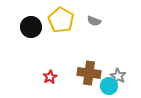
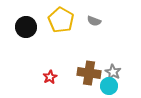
black circle: moved 5 px left
gray star: moved 5 px left, 4 px up
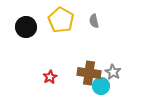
gray semicircle: rotated 56 degrees clockwise
cyan circle: moved 8 px left
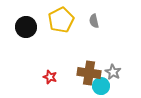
yellow pentagon: rotated 15 degrees clockwise
red star: rotated 24 degrees counterclockwise
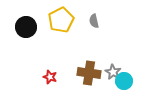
cyan circle: moved 23 px right, 5 px up
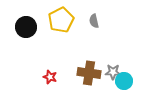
gray star: rotated 28 degrees counterclockwise
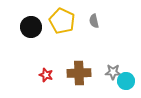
yellow pentagon: moved 1 px right, 1 px down; rotated 20 degrees counterclockwise
black circle: moved 5 px right
brown cross: moved 10 px left; rotated 10 degrees counterclockwise
red star: moved 4 px left, 2 px up
cyan circle: moved 2 px right
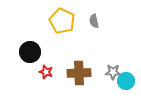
black circle: moved 1 px left, 25 px down
red star: moved 3 px up
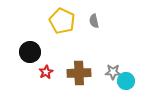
red star: rotated 24 degrees clockwise
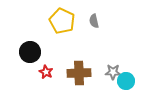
red star: rotated 16 degrees counterclockwise
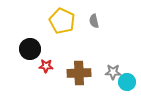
black circle: moved 3 px up
red star: moved 6 px up; rotated 24 degrees counterclockwise
cyan circle: moved 1 px right, 1 px down
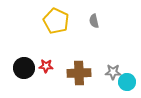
yellow pentagon: moved 6 px left
black circle: moved 6 px left, 19 px down
